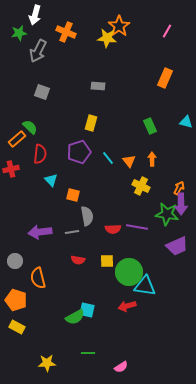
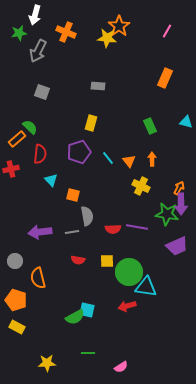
cyan triangle at (145, 286): moved 1 px right, 1 px down
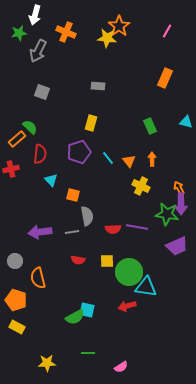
orange arrow at (179, 188): rotated 56 degrees counterclockwise
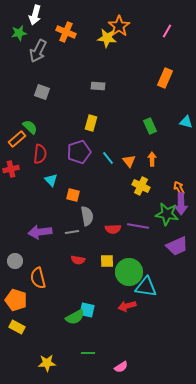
purple line at (137, 227): moved 1 px right, 1 px up
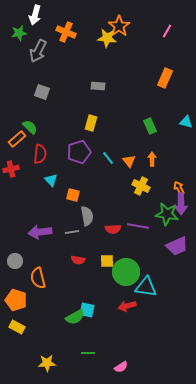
green circle at (129, 272): moved 3 px left
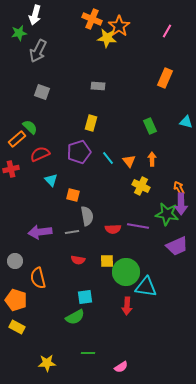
orange cross at (66, 32): moved 26 px right, 13 px up
red semicircle at (40, 154): rotated 120 degrees counterclockwise
red arrow at (127, 306): rotated 72 degrees counterclockwise
cyan square at (87, 310): moved 2 px left, 13 px up; rotated 21 degrees counterclockwise
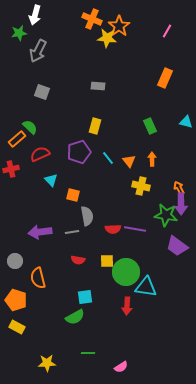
yellow rectangle at (91, 123): moved 4 px right, 3 px down
yellow cross at (141, 186): rotated 12 degrees counterclockwise
green star at (167, 214): moved 1 px left, 1 px down
purple line at (138, 226): moved 3 px left, 3 px down
purple trapezoid at (177, 246): rotated 60 degrees clockwise
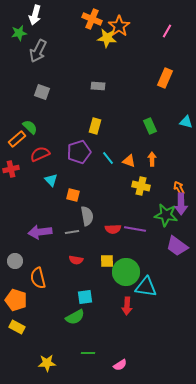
orange triangle at (129, 161): rotated 32 degrees counterclockwise
red semicircle at (78, 260): moved 2 px left
pink semicircle at (121, 367): moved 1 px left, 2 px up
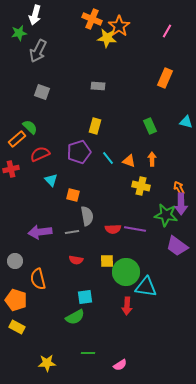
orange semicircle at (38, 278): moved 1 px down
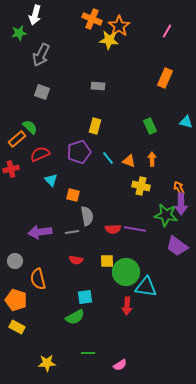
yellow star at (107, 38): moved 2 px right, 2 px down
gray arrow at (38, 51): moved 3 px right, 4 px down
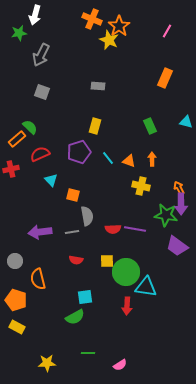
yellow star at (109, 40): rotated 18 degrees clockwise
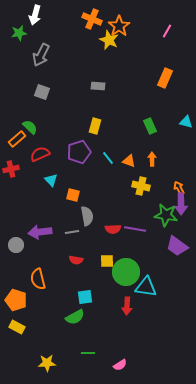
gray circle at (15, 261): moved 1 px right, 16 px up
